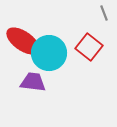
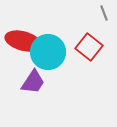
red ellipse: rotated 20 degrees counterclockwise
cyan circle: moved 1 px left, 1 px up
purple trapezoid: rotated 116 degrees clockwise
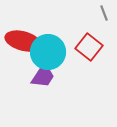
purple trapezoid: moved 10 px right, 6 px up
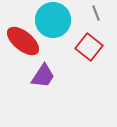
gray line: moved 8 px left
red ellipse: rotated 24 degrees clockwise
cyan circle: moved 5 px right, 32 px up
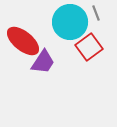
cyan circle: moved 17 px right, 2 px down
red square: rotated 16 degrees clockwise
purple trapezoid: moved 14 px up
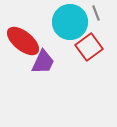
purple trapezoid: rotated 8 degrees counterclockwise
